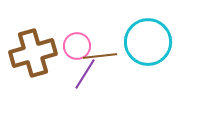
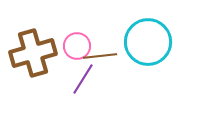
purple line: moved 2 px left, 5 px down
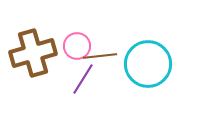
cyan circle: moved 22 px down
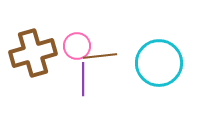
cyan circle: moved 11 px right, 1 px up
purple line: rotated 32 degrees counterclockwise
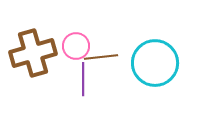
pink circle: moved 1 px left
brown line: moved 1 px right, 1 px down
cyan circle: moved 4 px left
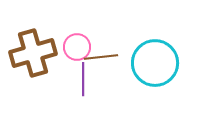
pink circle: moved 1 px right, 1 px down
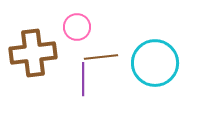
pink circle: moved 20 px up
brown cross: rotated 9 degrees clockwise
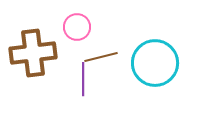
brown line: rotated 8 degrees counterclockwise
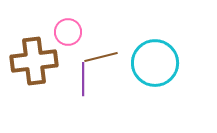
pink circle: moved 9 px left, 5 px down
brown cross: moved 1 px right, 8 px down
